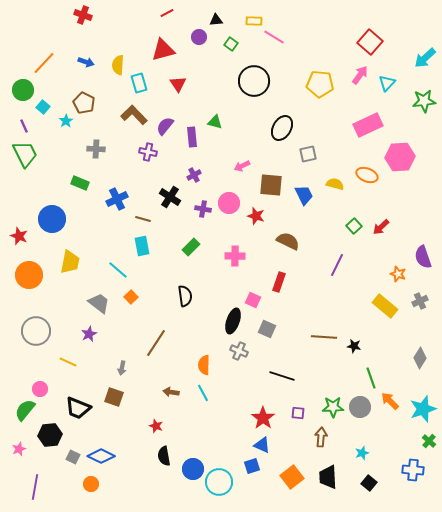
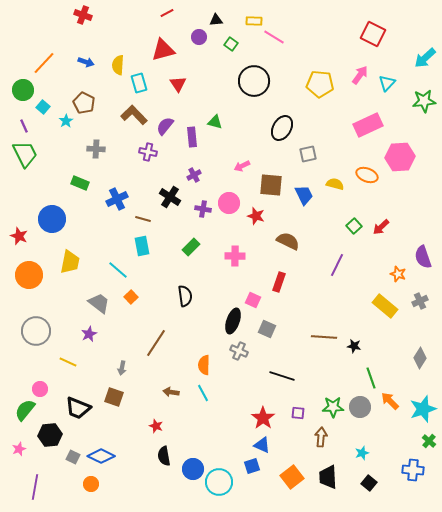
red square at (370, 42): moved 3 px right, 8 px up; rotated 15 degrees counterclockwise
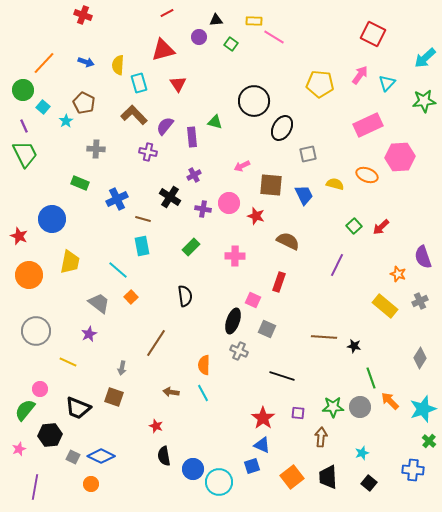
black circle at (254, 81): moved 20 px down
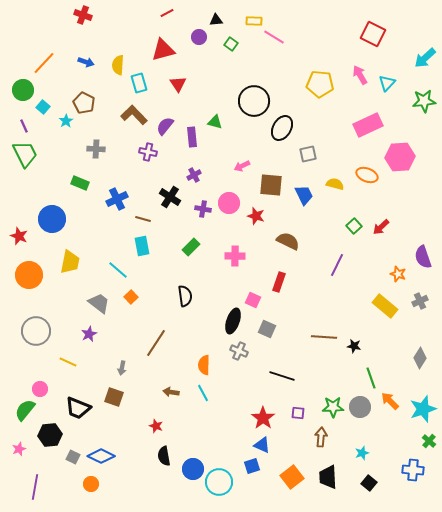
pink arrow at (360, 75): rotated 66 degrees counterclockwise
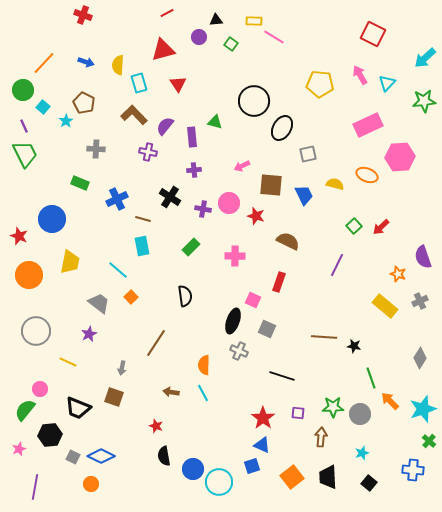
purple cross at (194, 175): moved 5 px up; rotated 24 degrees clockwise
gray circle at (360, 407): moved 7 px down
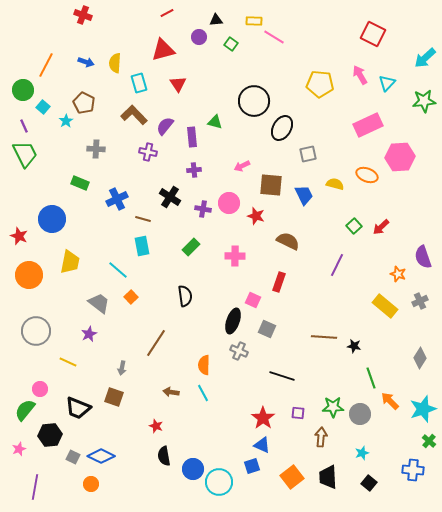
orange line at (44, 63): moved 2 px right, 2 px down; rotated 15 degrees counterclockwise
yellow semicircle at (118, 65): moved 3 px left, 2 px up
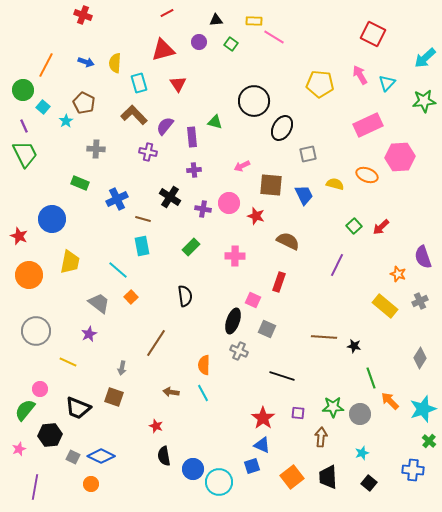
purple circle at (199, 37): moved 5 px down
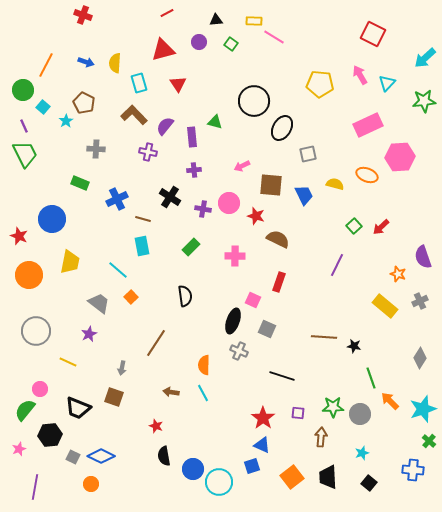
brown semicircle at (288, 241): moved 10 px left, 2 px up
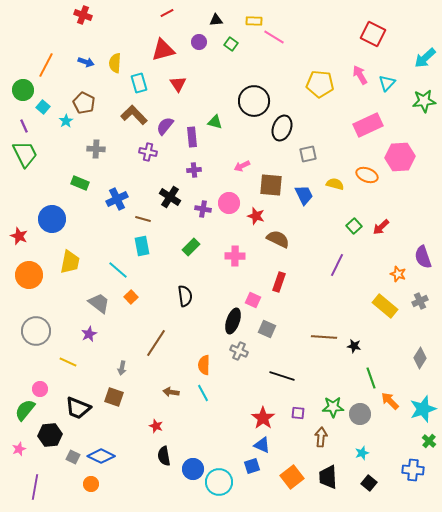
black ellipse at (282, 128): rotated 10 degrees counterclockwise
